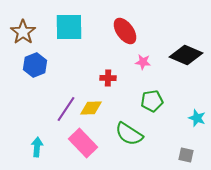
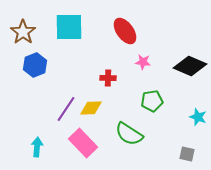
black diamond: moved 4 px right, 11 px down
cyan star: moved 1 px right, 1 px up
gray square: moved 1 px right, 1 px up
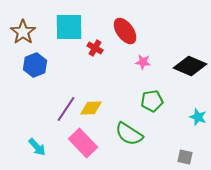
red cross: moved 13 px left, 30 px up; rotated 28 degrees clockwise
cyan arrow: rotated 132 degrees clockwise
gray square: moved 2 px left, 3 px down
